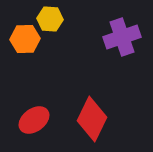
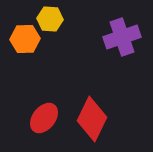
red ellipse: moved 10 px right, 2 px up; rotated 16 degrees counterclockwise
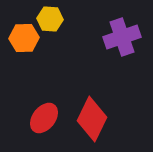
orange hexagon: moved 1 px left, 1 px up
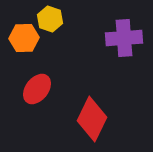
yellow hexagon: rotated 15 degrees clockwise
purple cross: moved 2 px right, 1 px down; rotated 15 degrees clockwise
red ellipse: moved 7 px left, 29 px up
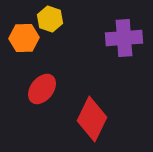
red ellipse: moved 5 px right
